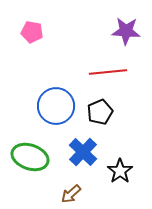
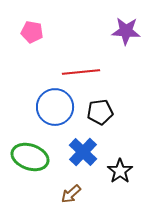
red line: moved 27 px left
blue circle: moved 1 px left, 1 px down
black pentagon: rotated 15 degrees clockwise
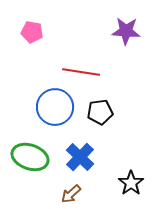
red line: rotated 15 degrees clockwise
blue cross: moved 3 px left, 5 px down
black star: moved 11 px right, 12 px down
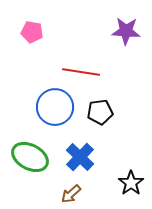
green ellipse: rotated 9 degrees clockwise
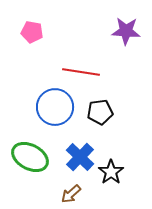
black star: moved 20 px left, 11 px up
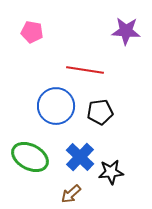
red line: moved 4 px right, 2 px up
blue circle: moved 1 px right, 1 px up
black star: rotated 30 degrees clockwise
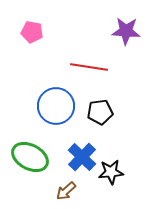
red line: moved 4 px right, 3 px up
blue cross: moved 2 px right
brown arrow: moved 5 px left, 3 px up
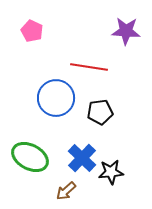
pink pentagon: moved 1 px up; rotated 15 degrees clockwise
blue circle: moved 8 px up
blue cross: moved 1 px down
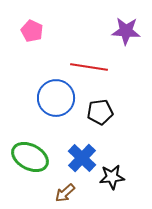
black star: moved 1 px right, 5 px down
brown arrow: moved 1 px left, 2 px down
